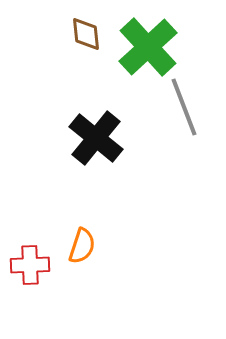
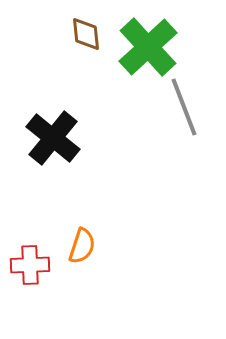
black cross: moved 43 px left
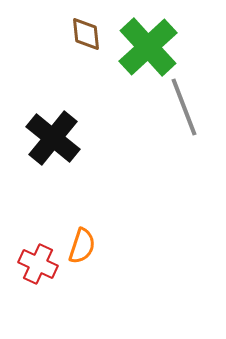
red cross: moved 8 px right, 1 px up; rotated 27 degrees clockwise
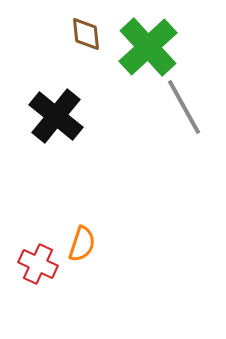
gray line: rotated 8 degrees counterclockwise
black cross: moved 3 px right, 22 px up
orange semicircle: moved 2 px up
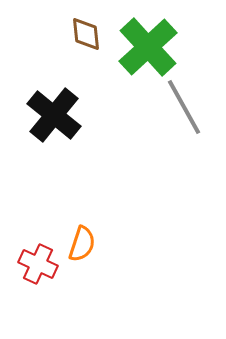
black cross: moved 2 px left, 1 px up
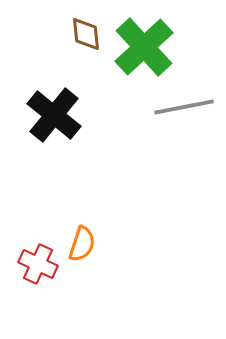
green cross: moved 4 px left
gray line: rotated 72 degrees counterclockwise
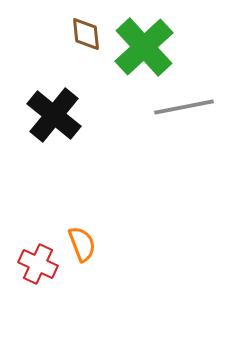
orange semicircle: rotated 39 degrees counterclockwise
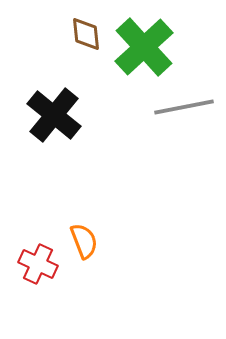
orange semicircle: moved 2 px right, 3 px up
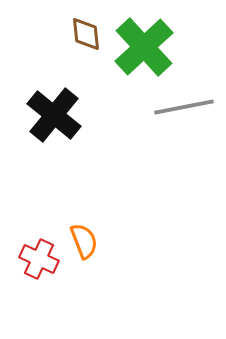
red cross: moved 1 px right, 5 px up
